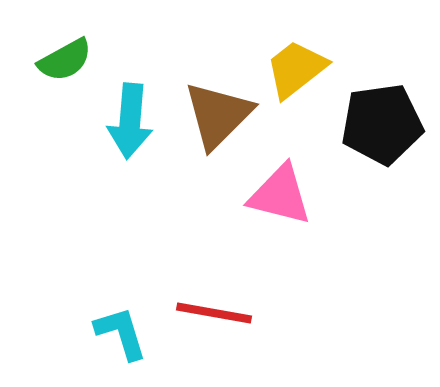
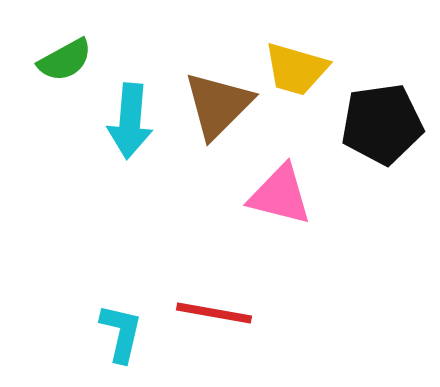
yellow trapezoid: rotated 126 degrees counterclockwise
brown triangle: moved 10 px up
cyan L-shape: rotated 30 degrees clockwise
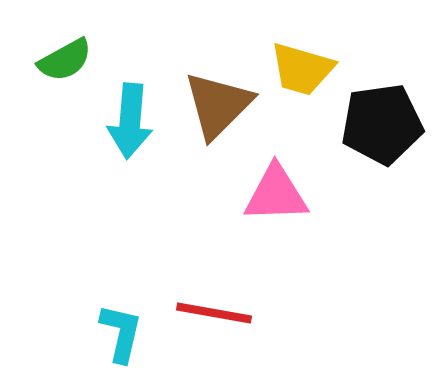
yellow trapezoid: moved 6 px right
pink triangle: moved 4 px left, 1 px up; rotated 16 degrees counterclockwise
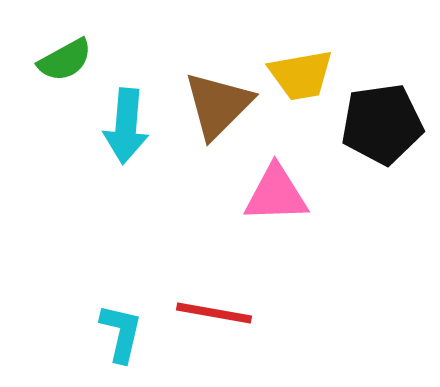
yellow trapezoid: moved 1 px left, 6 px down; rotated 26 degrees counterclockwise
cyan arrow: moved 4 px left, 5 px down
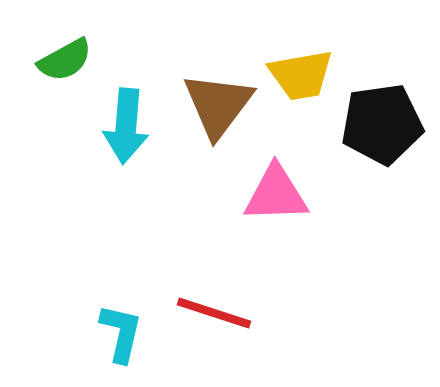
brown triangle: rotated 8 degrees counterclockwise
red line: rotated 8 degrees clockwise
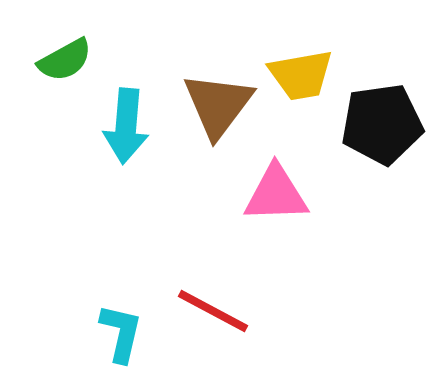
red line: moved 1 px left, 2 px up; rotated 10 degrees clockwise
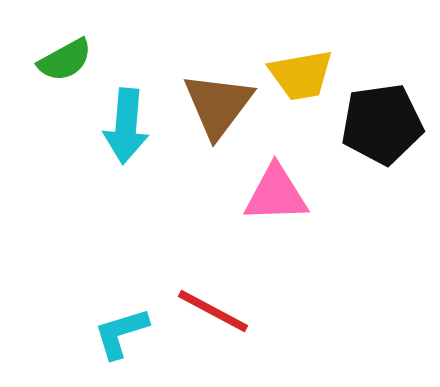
cyan L-shape: rotated 120 degrees counterclockwise
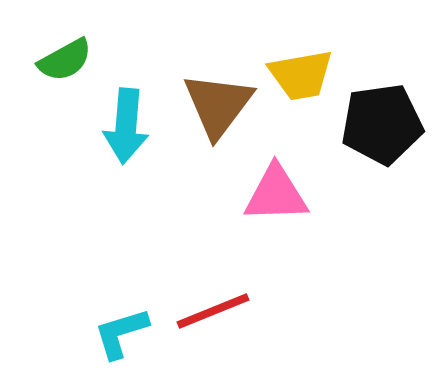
red line: rotated 50 degrees counterclockwise
